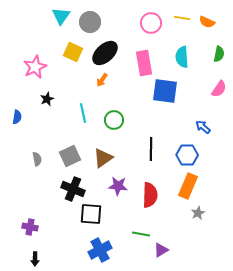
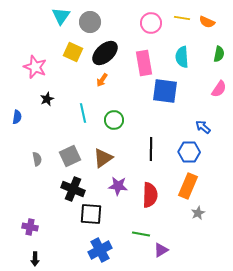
pink star: rotated 25 degrees counterclockwise
blue hexagon: moved 2 px right, 3 px up
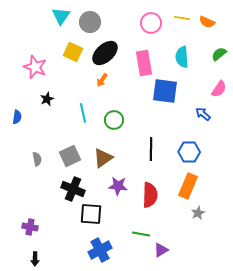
green semicircle: rotated 140 degrees counterclockwise
blue arrow: moved 13 px up
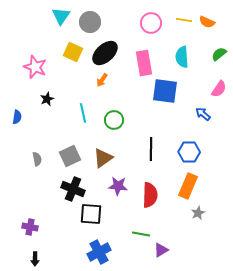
yellow line: moved 2 px right, 2 px down
blue cross: moved 1 px left, 2 px down
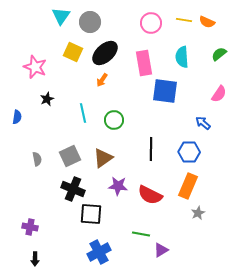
pink semicircle: moved 5 px down
blue arrow: moved 9 px down
red semicircle: rotated 115 degrees clockwise
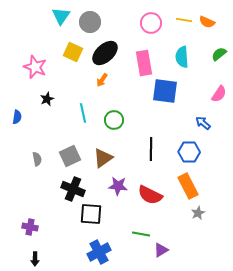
orange rectangle: rotated 50 degrees counterclockwise
